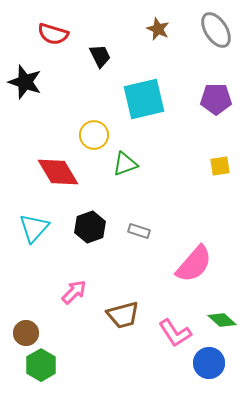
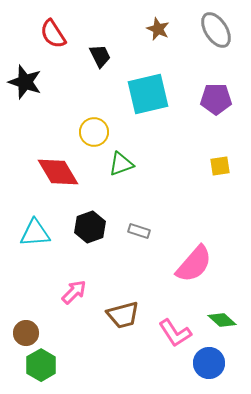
red semicircle: rotated 40 degrees clockwise
cyan square: moved 4 px right, 5 px up
yellow circle: moved 3 px up
green triangle: moved 4 px left
cyan triangle: moved 1 px right, 5 px down; rotated 44 degrees clockwise
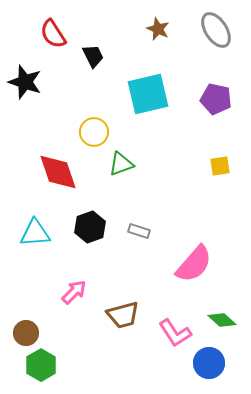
black trapezoid: moved 7 px left
purple pentagon: rotated 12 degrees clockwise
red diamond: rotated 12 degrees clockwise
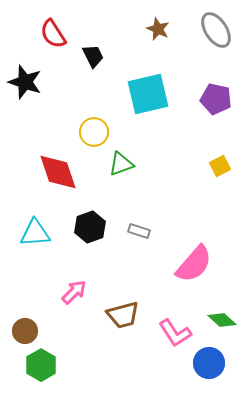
yellow square: rotated 20 degrees counterclockwise
brown circle: moved 1 px left, 2 px up
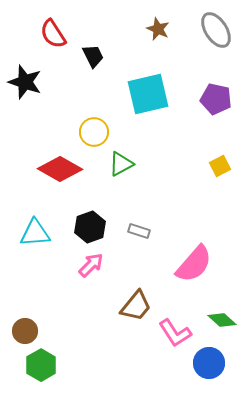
green triangle: rotated 8 degrees counterclockwise
red diamond: moved 2 px right, 3 px up; rotated 42 degrees counterclockwise
pink arrow: moved 17 px right, 27 px up
brown trapezoid: moved 13 px right, 9 px up; rotated 36 degrees counterclockwise
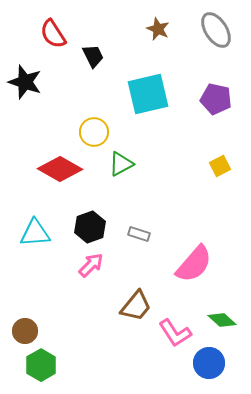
gray rectangle: moved 3 px down
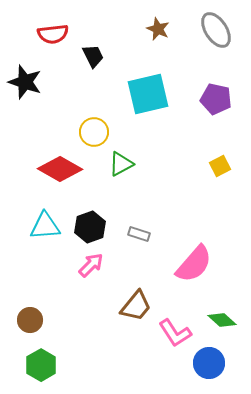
red semicircle: rotated 64 degrees counterclockwise
cyan triangle: moved 10 px right, 7 px up
brown circle: moved 5 px right, 11 px up
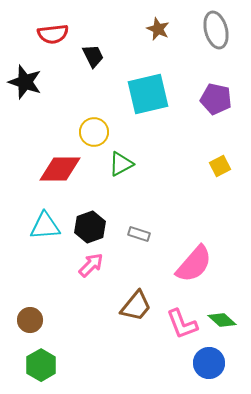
gray ellipse: rotated 18 degrees clockwise
red diamond: rotated 30 degrees counterclockwise
pink L-shape: moved 7 px right, 9 px up; rotated 12 degrees clockwise
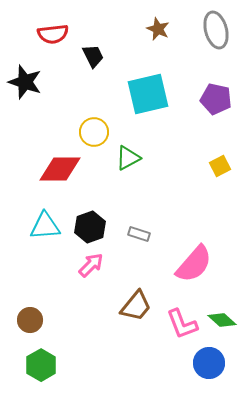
green triangle: moved 7 px right, 6 px up
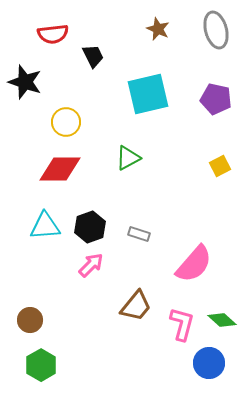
yellow circle: moved 28 px left, 10 px up
pink L-shape: rotated 144 degrees counterclockwise
